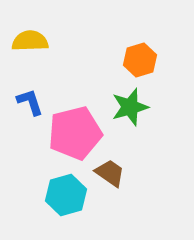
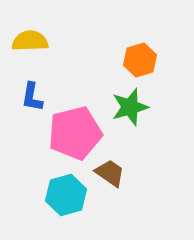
blue L-shape: moved 2 px right, 5 px up; rotated 152 degrees counterclockwise
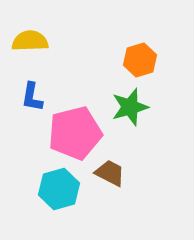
brown trapezoid: rotated 8 degrees counterclockwise
cyan hexagon: moved 7 px left, 6 px up
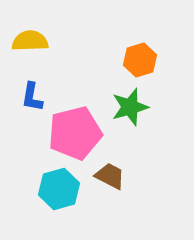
brown trapezoid: moved 3 px down
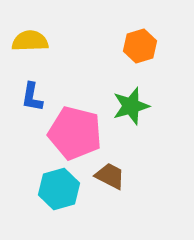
orange hexagon: moved 14 px up
green star: moved 1 px right, 1 px up
pink pentagon: rotated 28 degrees clockwise
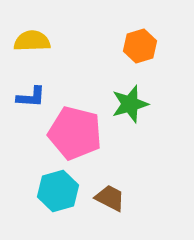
yellow semicircle: moved 2 px right
blue L-shape: moved 1 px left; rotated 96 degrees counterclockwise
green star: moved 1 px left, 2 px up
brown trapezoid: moved 22 px down
cyan hexagon: moved 1 px left, 2 px down
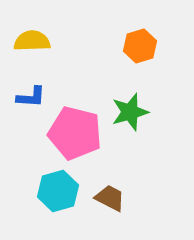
green star: moved 8 px down
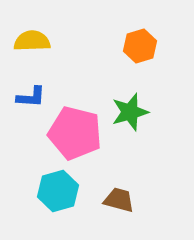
brown trapezoid: moved 9 px right, 2 px down; rotated 12 degrees counterclockwise
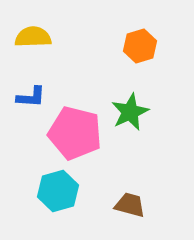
yellow semicircle: moved 1 px right, 4 px up
green star: rotated 9 degrees counterclockwise
brown trapezoid: moved 11 px right, 5 px down
